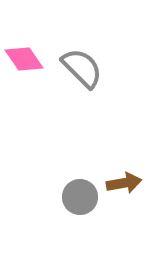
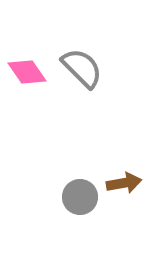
pink diamond: moved 3 px right, 13 px down
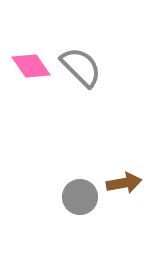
gray semicircle: moved 1 px left, 1 px up
pink diamond: moved 4 px right, 6 px up
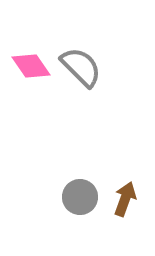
brown arrow: moved 1 px right, 16 px down; rotated 60 degrees counterclockwise
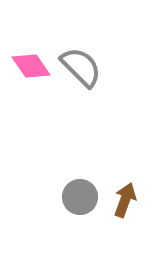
brown arrow: moved 1 px down
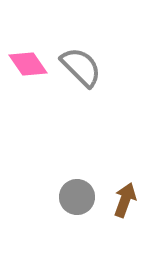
pink diamond: moved 3 px left, 2 px up
gray circle: moved 3 px left
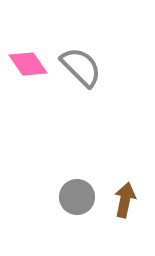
brown arrow: rotated 8 degrees counterclockwise
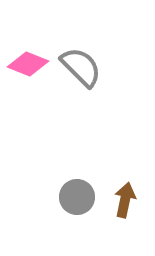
pink diamond: rotated 33 degrees counterclockwise
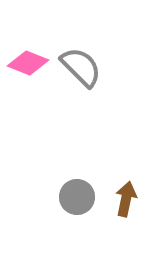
pink diamond: moved 1 px up
brown arrow: moved 1 px right, 1 px up
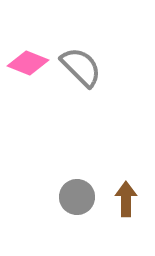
brown arrow: rotated 12 degrees counterclockwise
